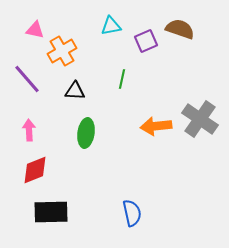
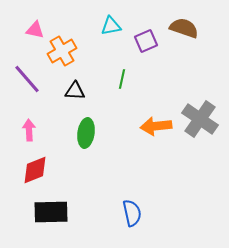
brown semicircle: moved 4 px right, 1 px up
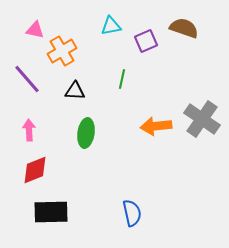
gray cross: moved 2 px right
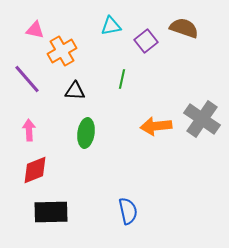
purple square: rotated 15 degrees counterclockwise
blue semicircle: moved 4 px left, 2 px up
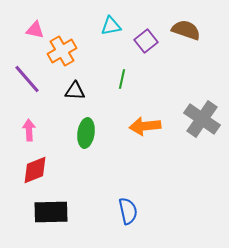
brown semicircle: moved 2 px right, 2 px down
orange arrow: moved 11 px left
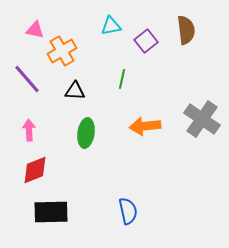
brown semicircle: rotated 64 degrees clockwise
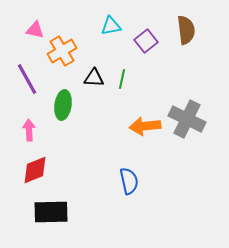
purple line: rotated 12 degrees clockwise
black triangle: moved 19 px right, 13 px up
gray cross: moved 15 px left; rotated 9 degrees counterclockwise
green ellipse: moved 23 px left, 28 px up
blue semicircle: moved 1 px right, 30 px up
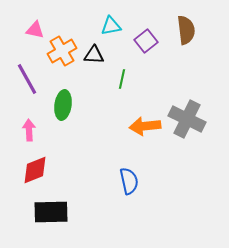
black triangle: moved 23 px up
